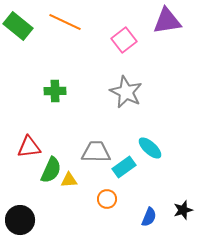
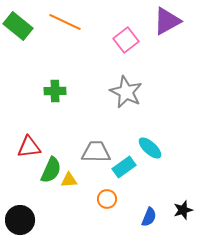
purple triangle: rotated 20 degrees counterclockwise
pink square: moved 2 px right
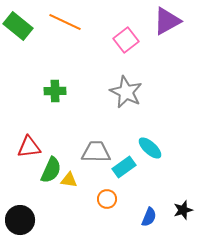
yellow triangle: rotated 12 degrees clockwise
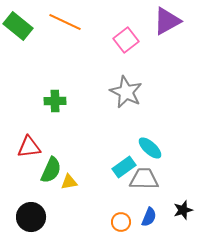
green cross: moved 10 px down
gray trapezoid: moved 48 px right, 27 px down
yellow triangle: moved 2 px down; rotated 18 degrees counterclockwise
orange circle: moved 14 px right, 23 px down
black circle: moved 11 px right, 3 px up
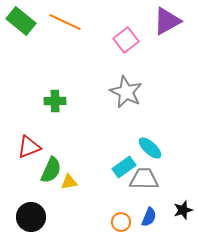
green rectangle: moved 3 px right, 5 px up
red triangle: rotated 15 degrees counterclockwise
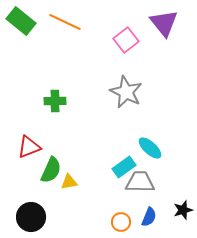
purple triangle: moved 3 px left, 2 px down; rotated 40 degrees counterclockwise
gray trapezoid: moved 4 px left, 3 px down
